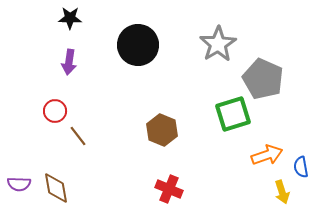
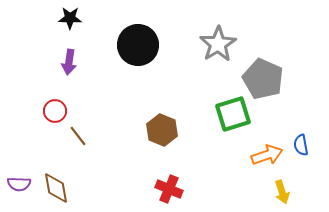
blue semicircle: moved 22 px up
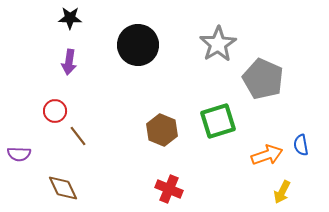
green square: moved 15 px left, 7 px down
purple semicircle: moved 30 px up
brown diamond: moved 7 px right; rotated 16 degrees counterclockwise
yellow arrow: rotated 45 degrees clockwise
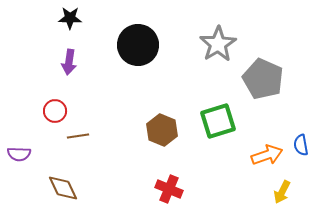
brown line: rotated 60 degrees counterclockwise
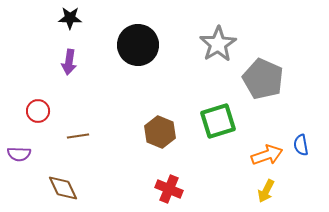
red circle: moved 17 px left
brown hexagon: moved 2 px left, 2 px down
yellow arrow: moved 16 px left, 1 px up
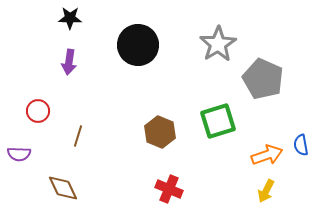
brown line: rotated 65 degrees counterclockwise
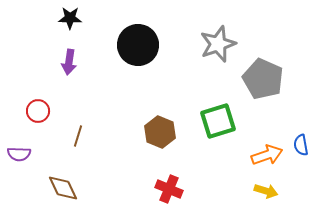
gray star: rotated 12 degrees clockwise
yellow arrow: rotated 100 degrees counterclockwise
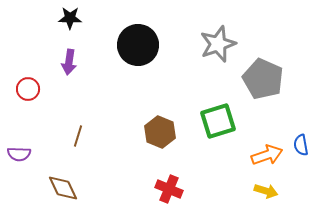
red circle: moved 10 px left, 22 px up
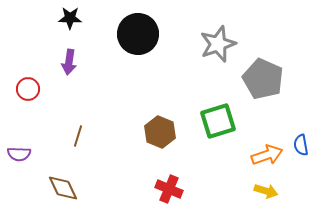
black circle: moved 11 px up
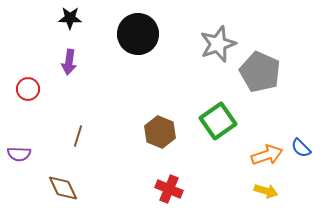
gray pentagon: moved 3 px left, 7 px up
green square: rotated 18 degrees counterclockwise
blue semicircle: moved 3 px down; rotated 35 degrees counterclockwise
